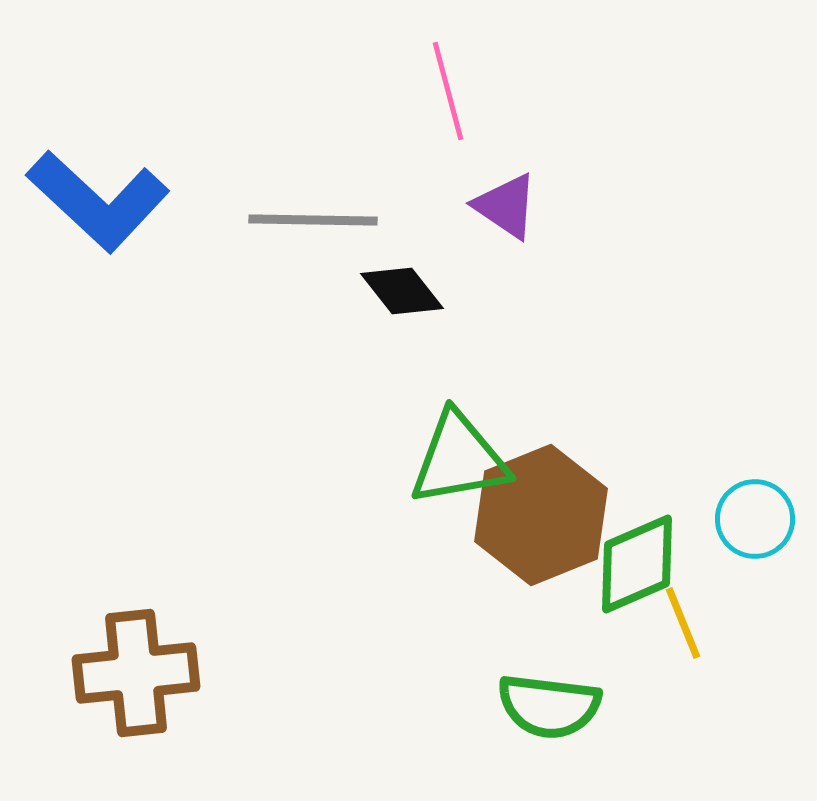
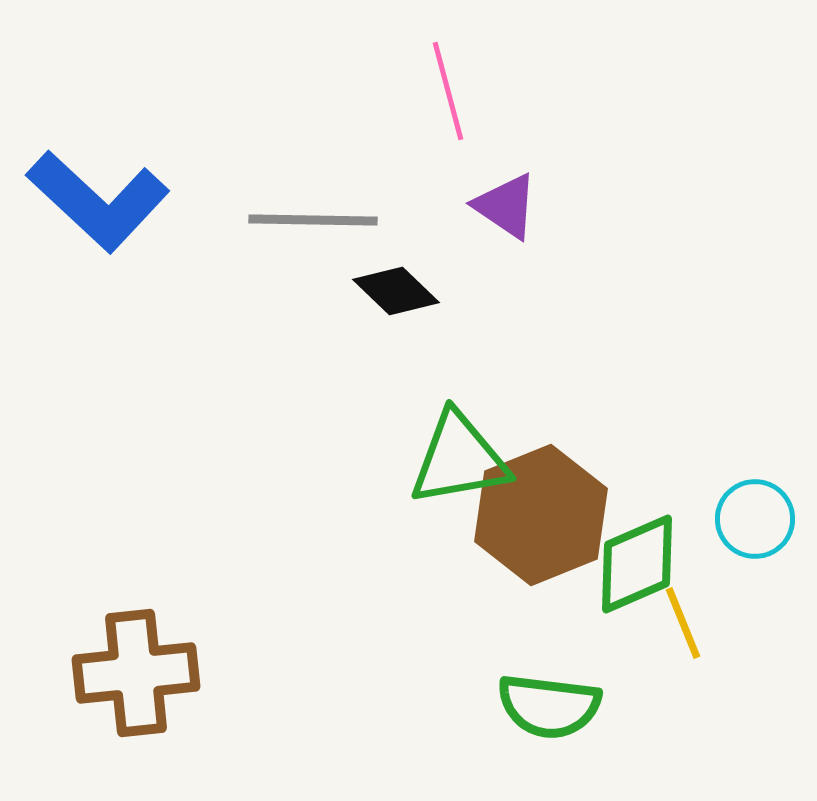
black diamond: moved 6 px left; rotated 8 degrees counterclockwise
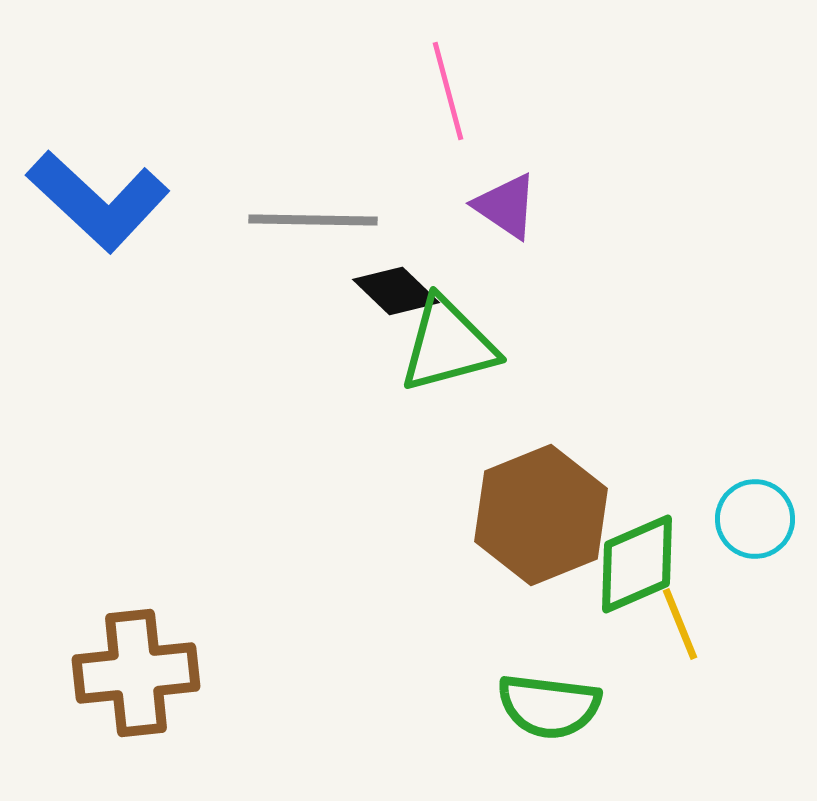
green triangle: moved 11 px left, 114 px up; rotated 5 degrees counterclockwise
yellow line: moved 3 px left, 1 px down
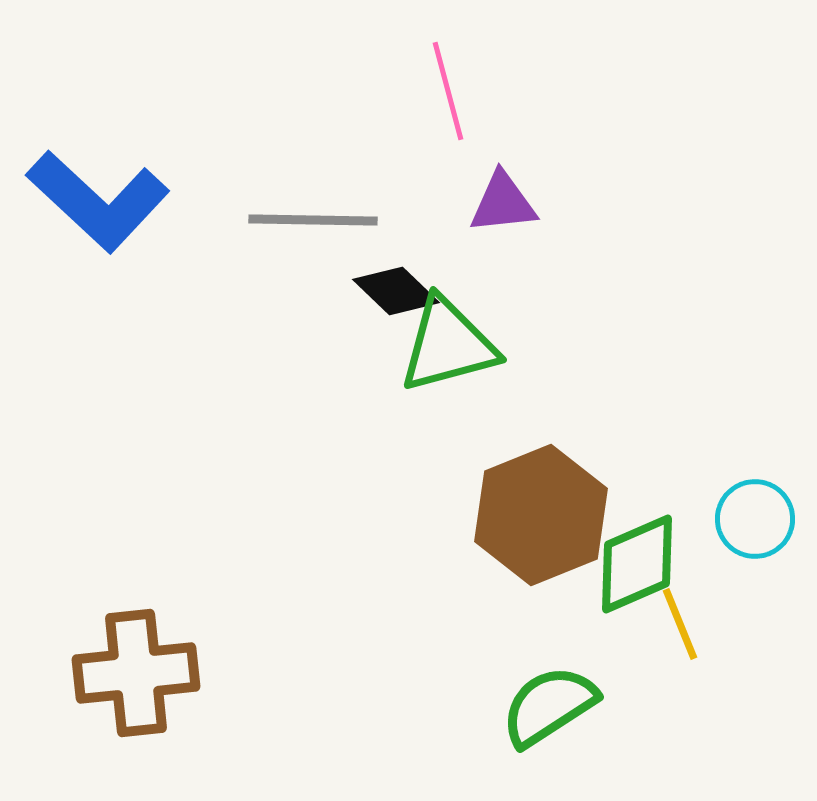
purple triangle: moved 3 px left, 3 px up; rotated 40 degrees counterclockwise
green semicircle: rotated 140 degrees clockwise
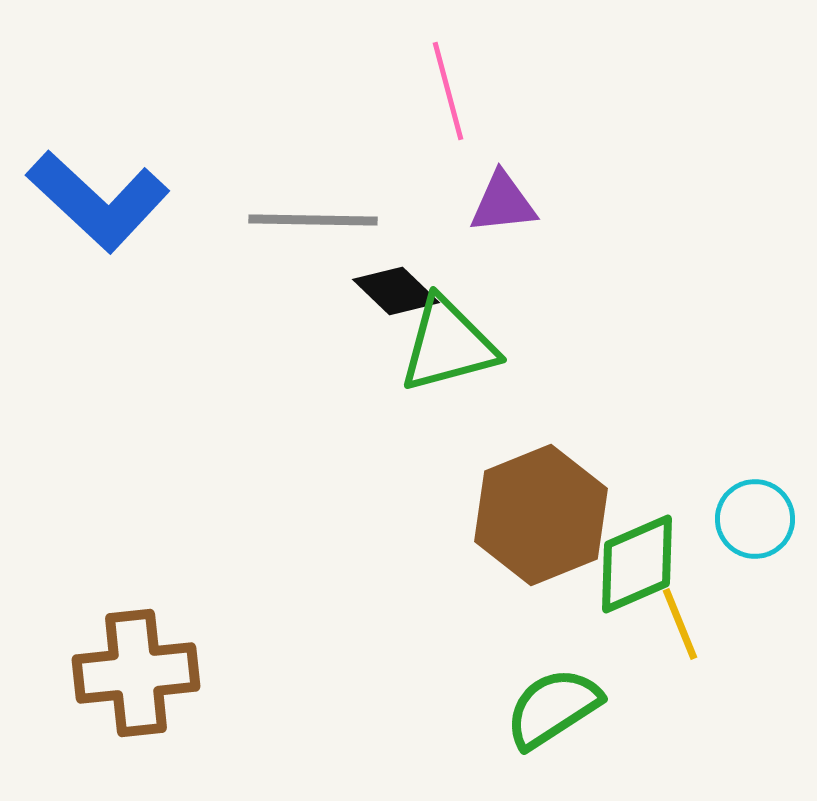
green semicircle: moved 4 px right, 2 px down
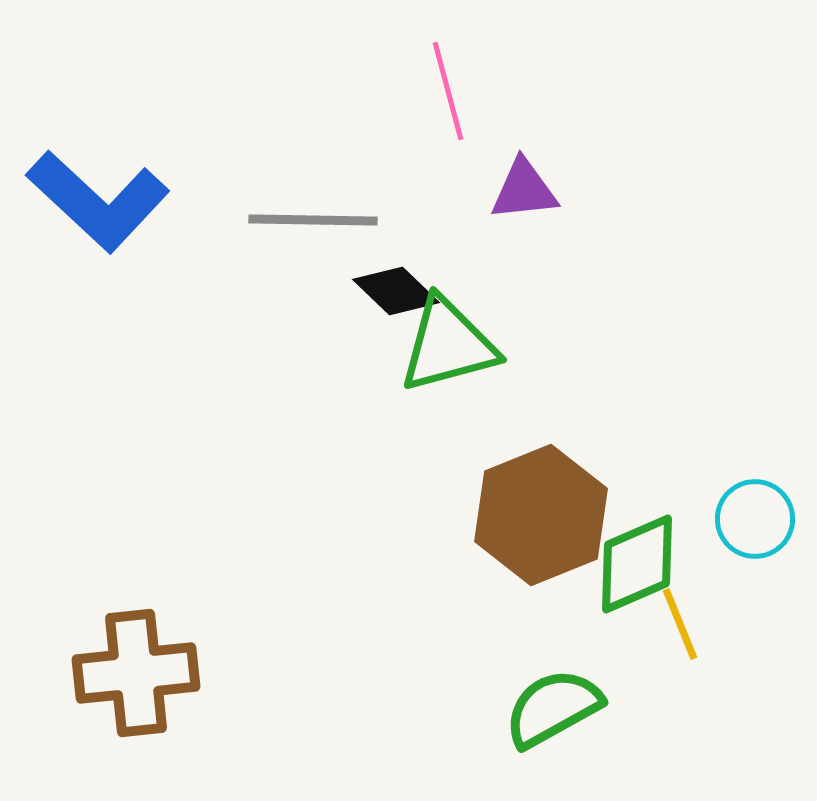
purple triangle: moved 21 px right, 13 px up
green semicircle: rotated 4 degrees clockwise
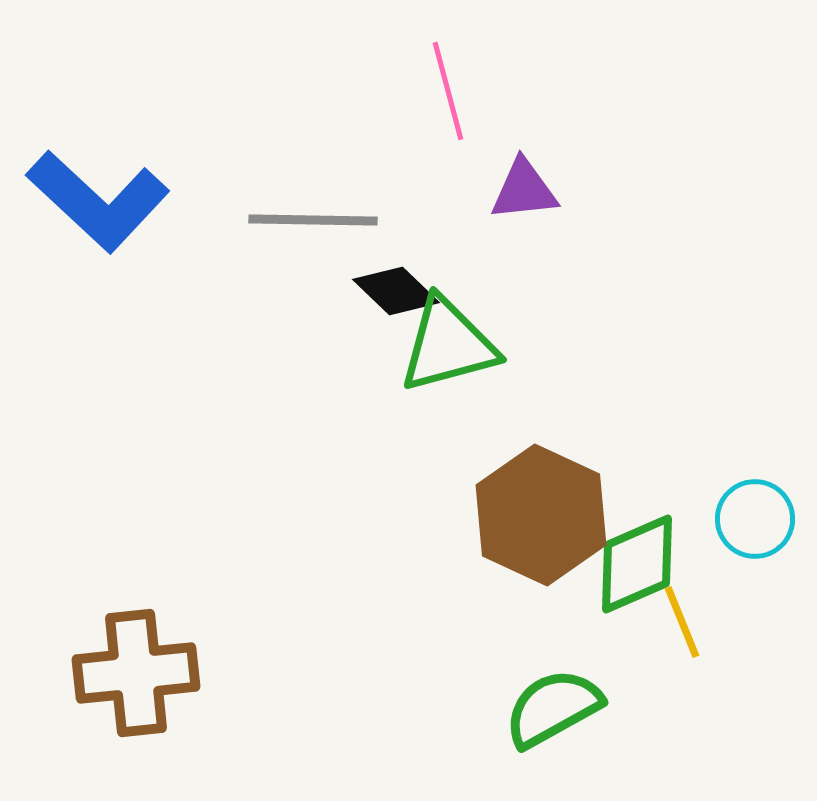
brown hexagon: rotated 13 degrees counterclockwise
yellow line: moved 2 px right, 2 px up
